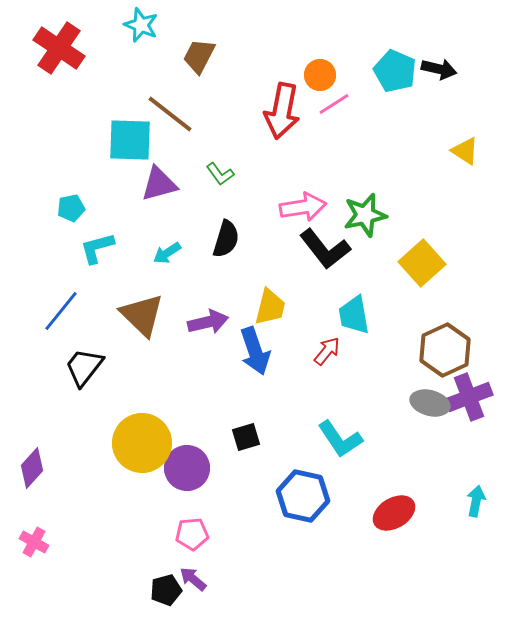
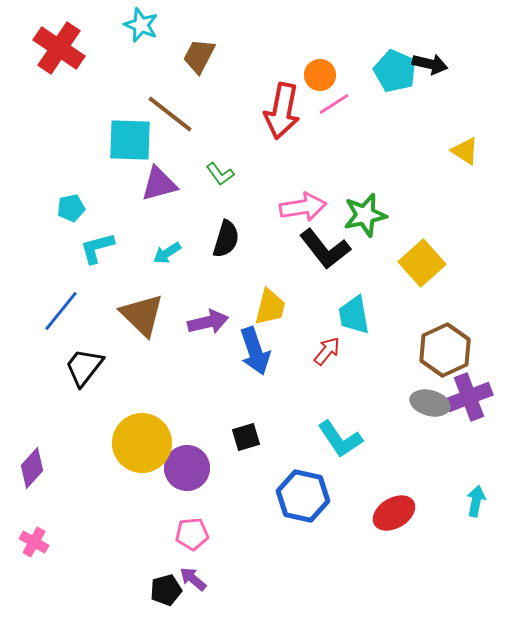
black arrow at (439, 69): moved 9 px left, 5 px up
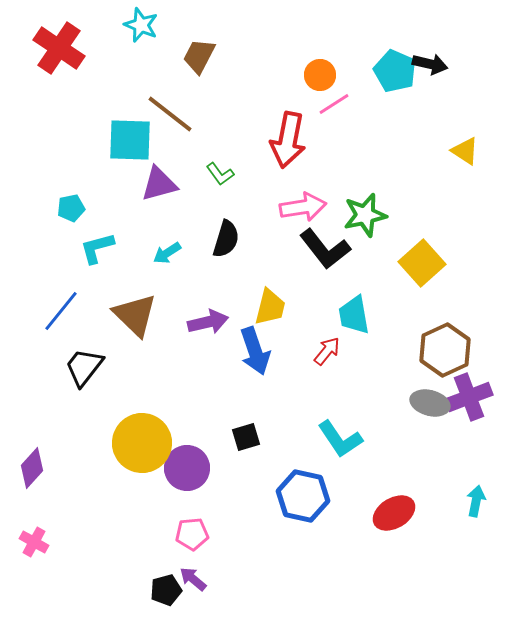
red arrow at (282, 111): moved 6 px right, 29 px down
brown triangle at (142, 315): moved 7 px left
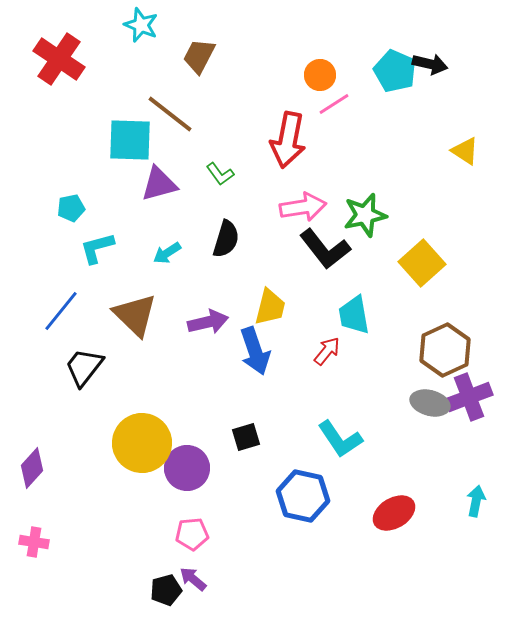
red cross at (59, 48): moved 11 px down
pink cross at (34, 542): rotated 20 degrees counterclockwise
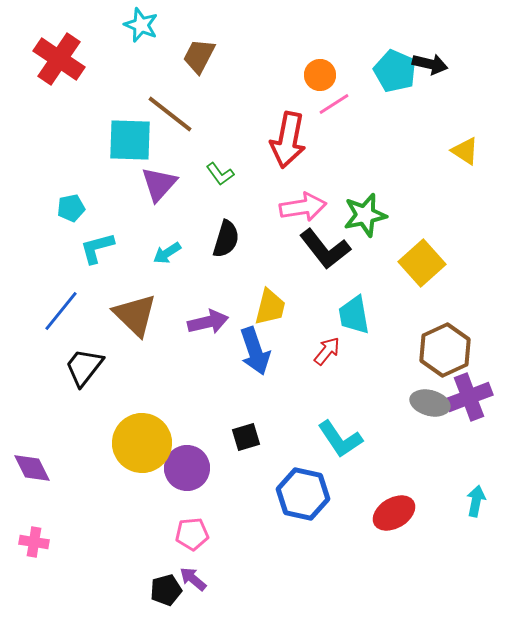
purple triangle at (159, 184): rotated 33 degrees counterclockwise
purple diamond at (32, 468): rotated 69 degrees counterclockwise
blue hexagon at (303, 496): moved 2 px up
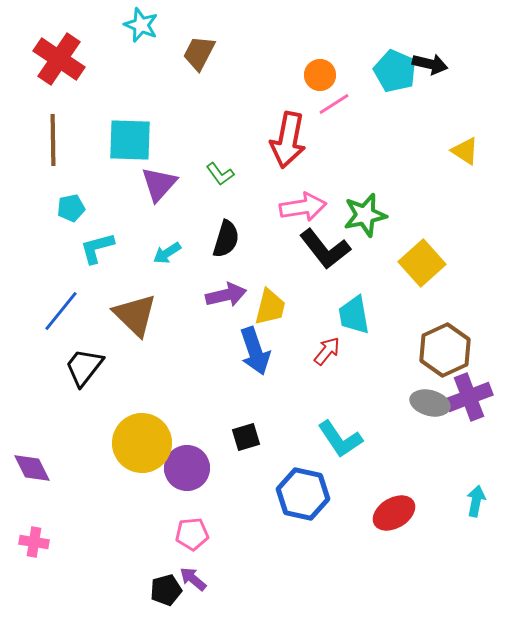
brown trapezoid at (199, 56): moved 3 px up
brown line at (170, 114): moved 117 px left, 26 px down; rotated 51 degrees clockwise
purple arrow at (208, 322): moved 18 px right, 27 px up
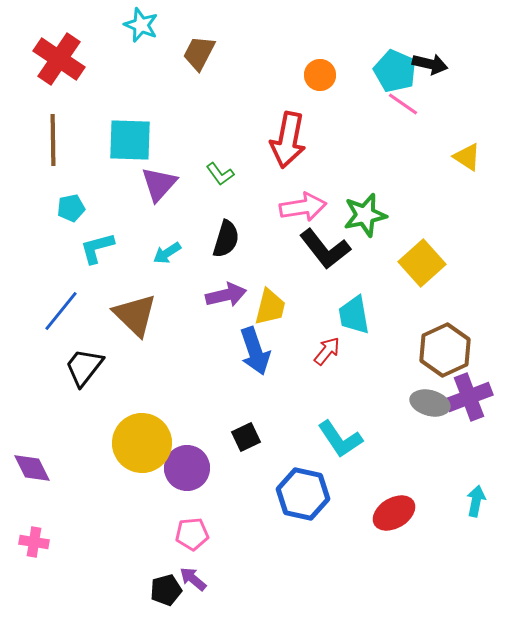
pink line at (334, 104): moved 69 px right; rotated 68 degrees clockwise
yellow triangle at (465, 151): moved 2 px right, 6 px down
black square at (246, 437): rotated 8 degrees counterclockwise
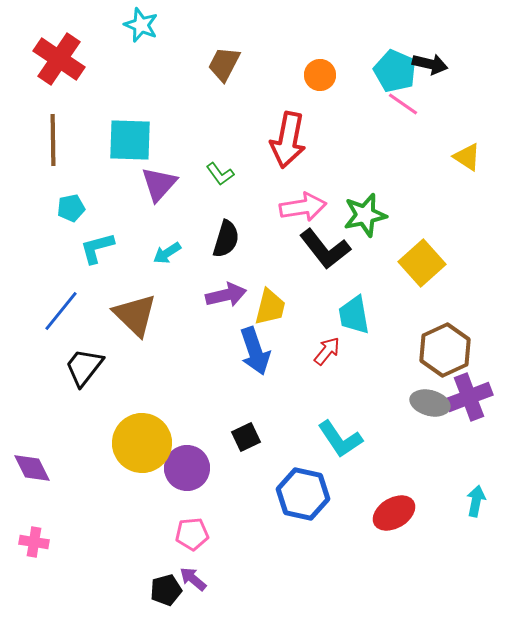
brown trapezoid at (199, 53): moved 25 px right, 11 px down
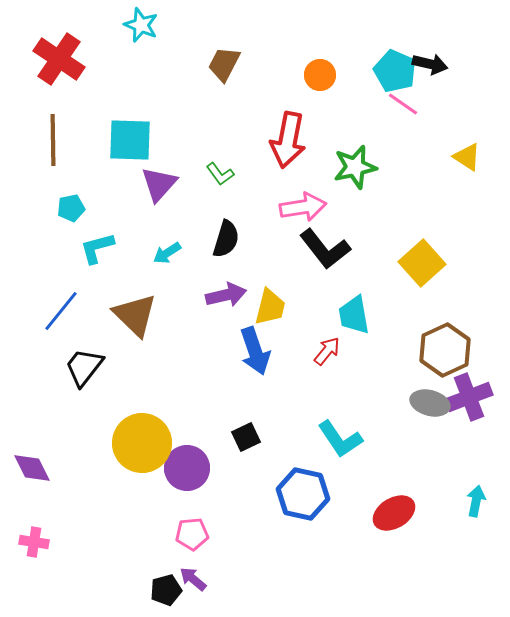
green star at (365, 215): moved 10 px left, 48 px up
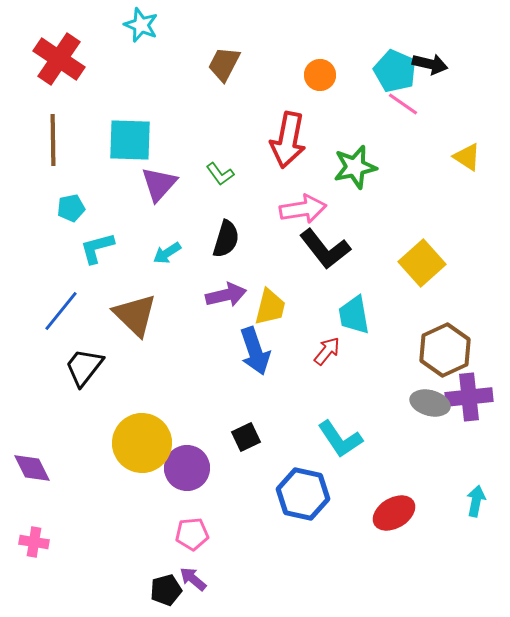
pink arrow at (303, 207): moved 2 px down
purple cross at (469, 397): rotated 15 degrees clockwise
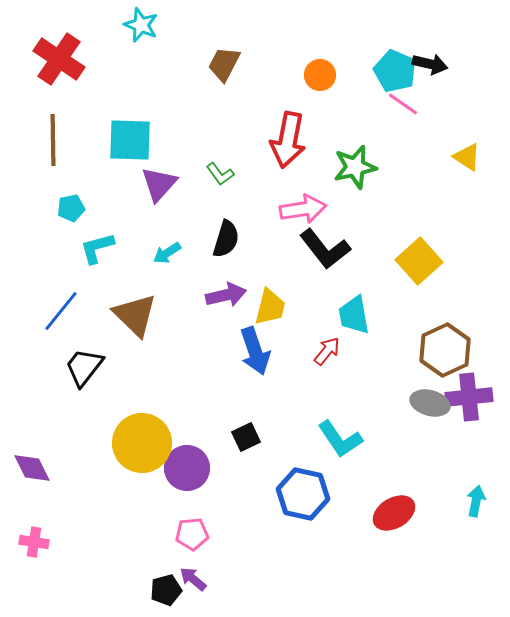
yellow square at (422, 263): moved 3 px left, 2 px up
